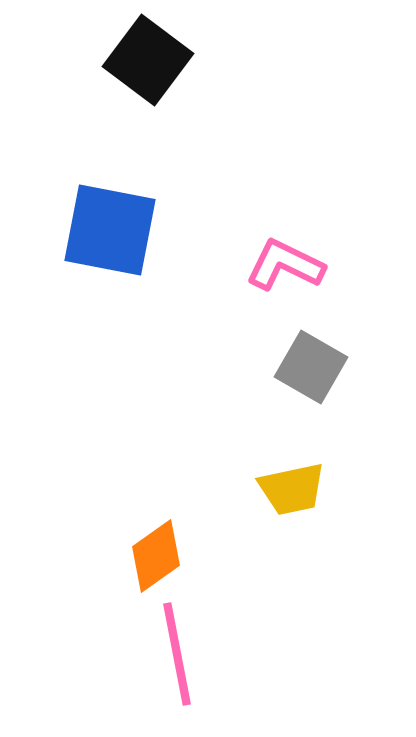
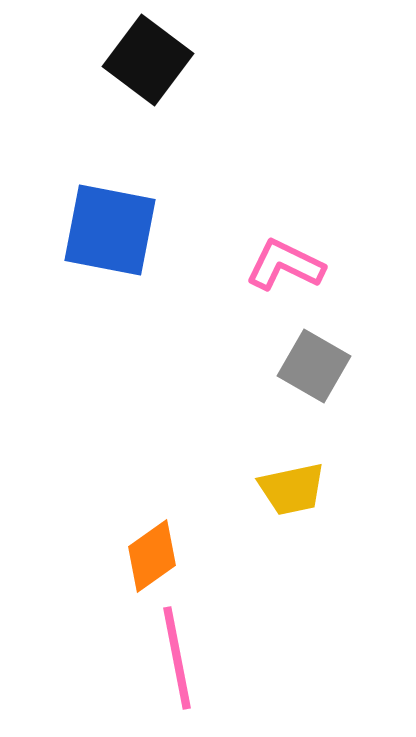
gray square: moved 3 px right, 1 px up
orange diamond: moved 4 px left
pink line: moved 4 px down
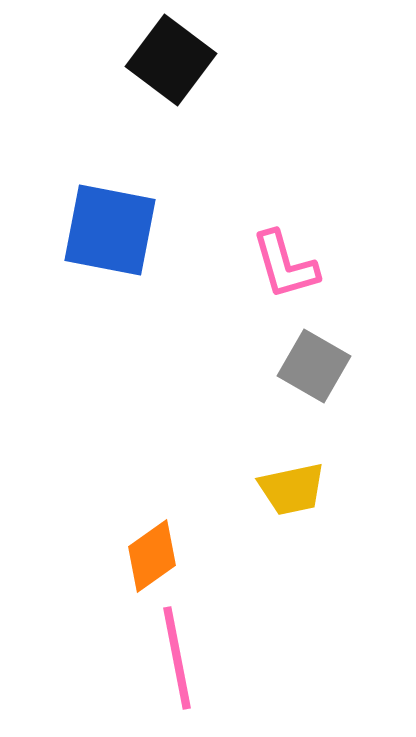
black square: moved 23 px right
pink L-shape: rotated 132 degrees counterclockwise
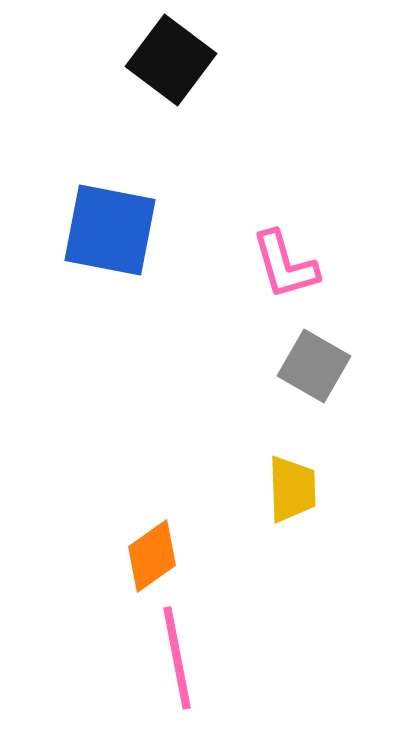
yellow trapezoid: rotated 80 degrees counterclockwise
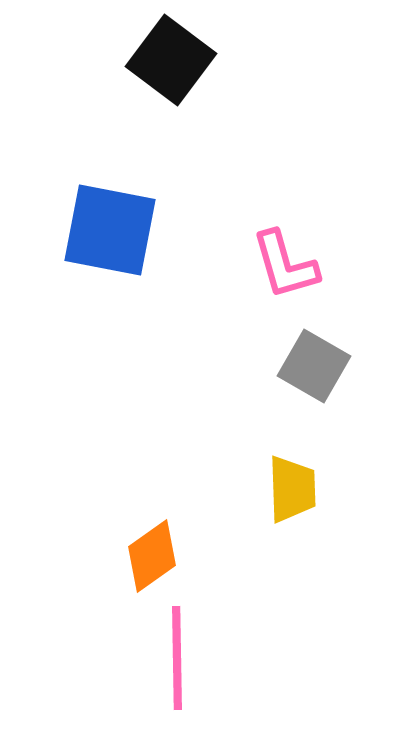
pink line: rotated 10 degrees clockwise
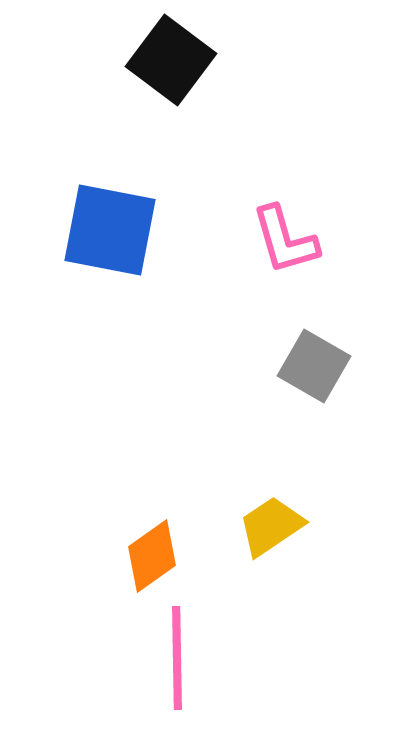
pink L-shape: moved 25 px up
yellow trapezoid: moved 21 px left, 37 px down; rotated 122 degrees counterclockwise
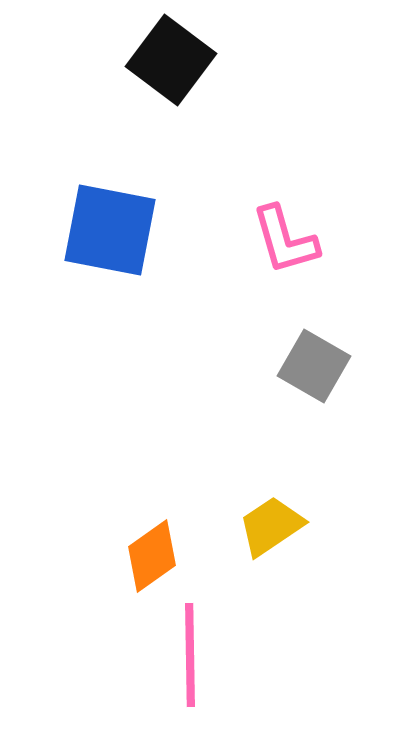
pink line: moved 13 px right, 3 px up
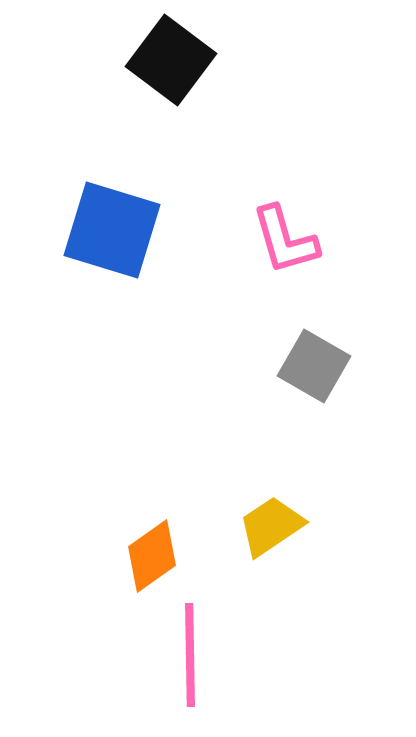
blue square: moved 2 px right; rotated 6 degrees clockwise
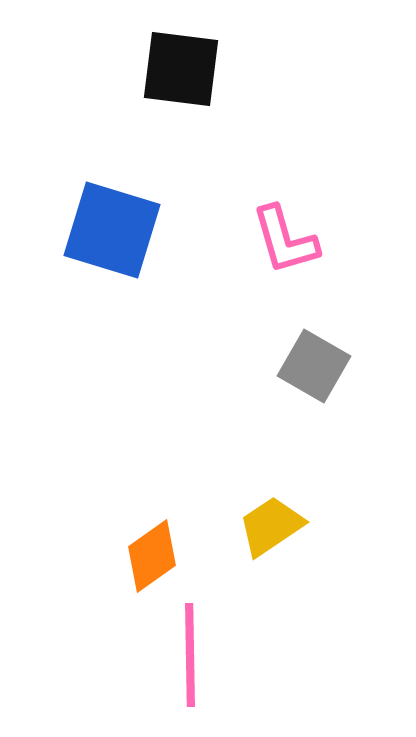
black square: moved 10 px right, 9 px down; rotated 30 degrees counterclockwise
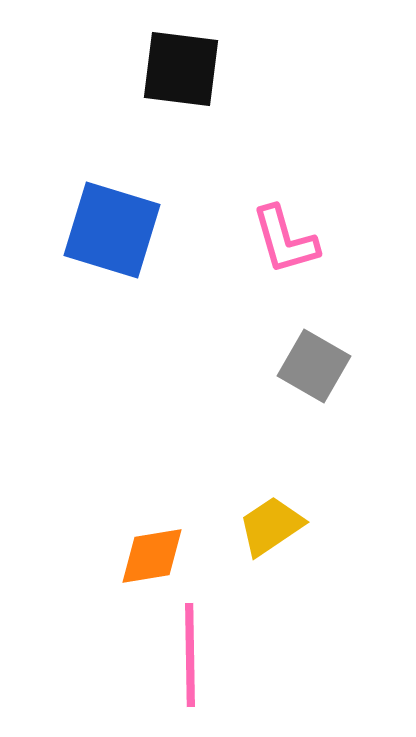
orange diamond: rotated 26 degrees clockwise
